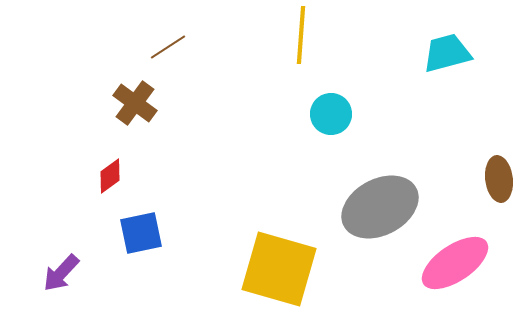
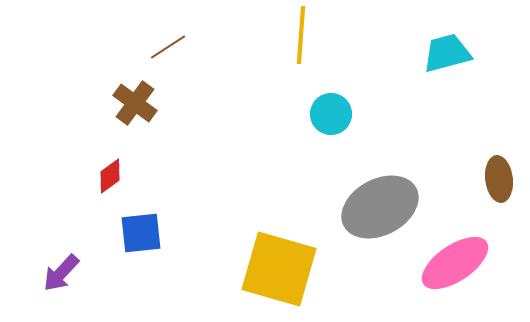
blue square: rotated 6 degrees clockwise
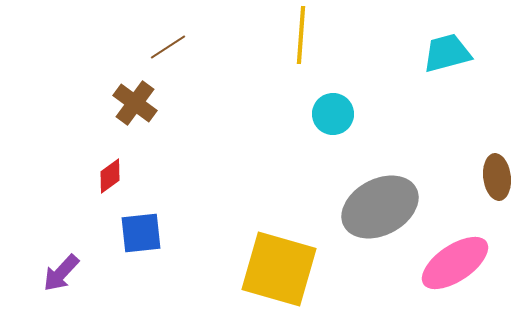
cyan circle: moved 2 px right
brown ellipse: moved 2 px left, 2 px up
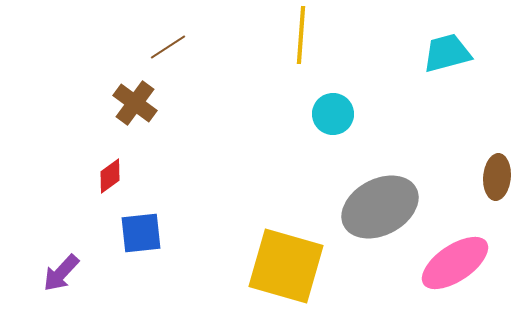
brown ellipse: rotated 12 degrees clockwise
yellow square: moved 7 px right, 3 px up
